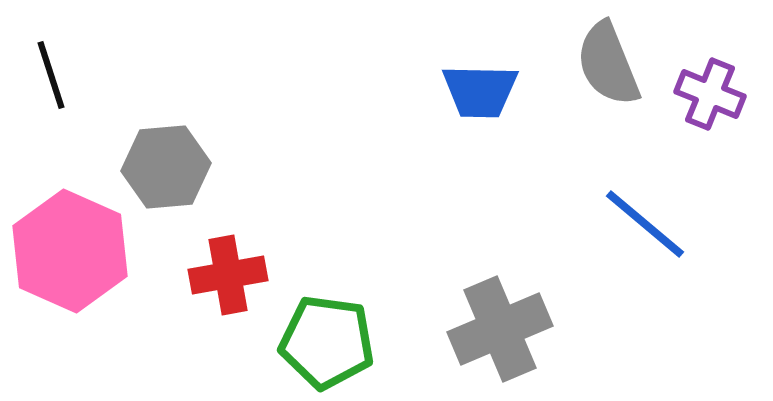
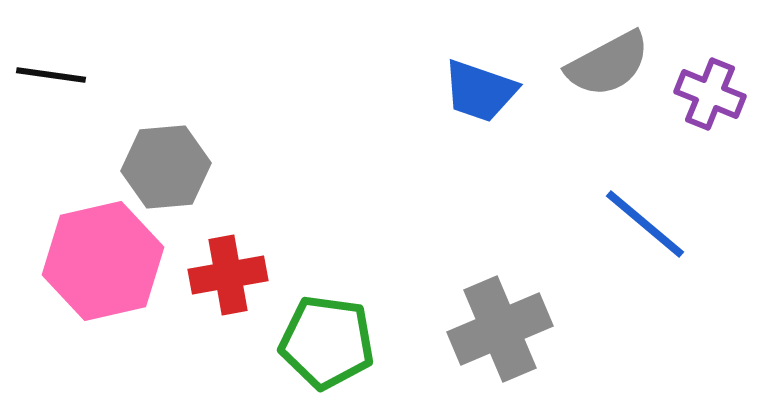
gray semicircle: rotated 96 degrees counterclockwise
black line: rotated 64 degrees counterclockwise
blue trapezoid: rotated 18 degrees clockwise
pink hexagon: moved 33 px right, 10 px down; rotated 23 degrees clockwise
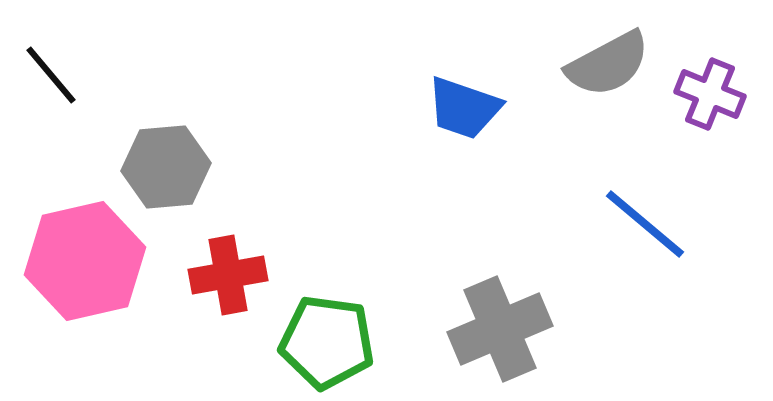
black line: rotated 42 degrees clockwise
blue trapezoid: moved 16 px left, 17 px down
pink hexagon: moved 18 px left
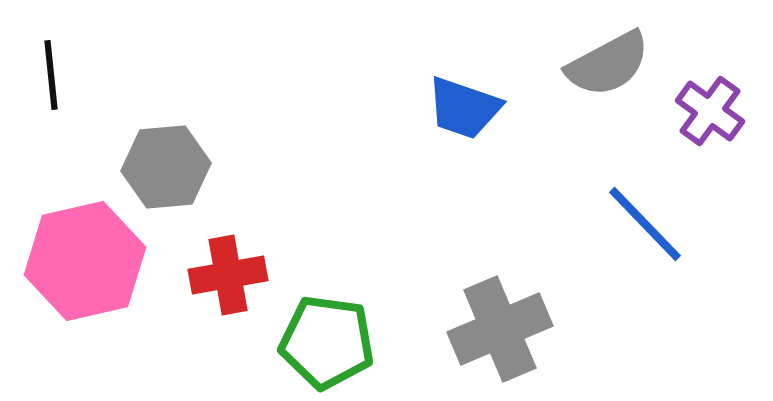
black line: rotated 34 degrees clockwise
purple cross: moved 17 px down; rotated 14 degrees clockwise
blue line: rotated 6 degrees clockwise
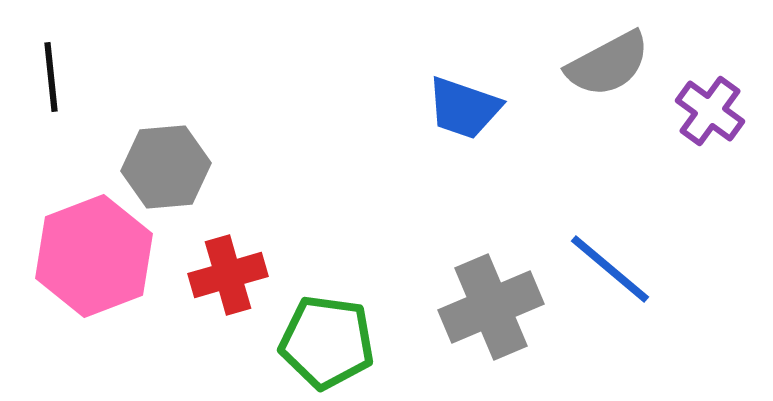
black line: moved 2 px down
blue line: moved 35 px left, 45 px down; rotated 6 degrees counterclockwise
pink hexagon: moved 9 px right, 5 px up; rotated 8 degrees counterclockwise
red cross: rotated 6 degrees counterclockwise
gray cross: moved 9 px left, 22 px up
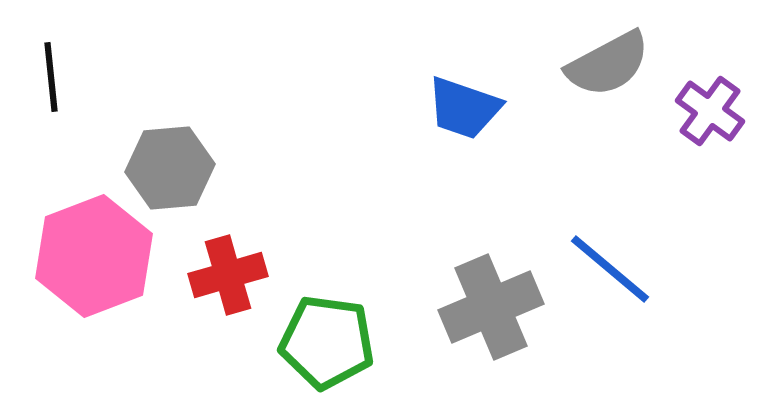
gray hexagon: moved 4 px right, 1 px down
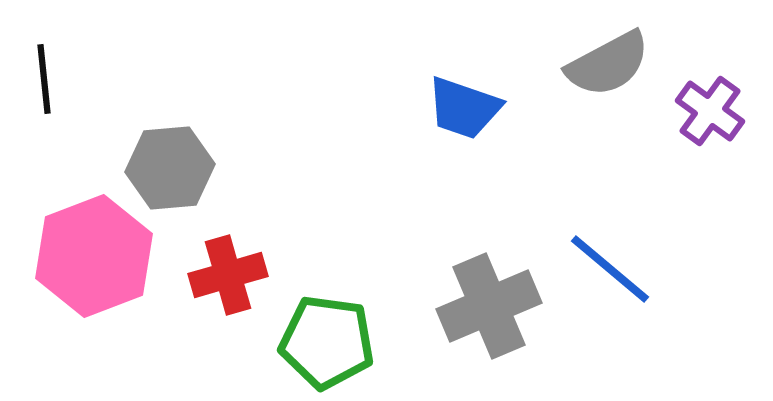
black line: moved 7 px left, 2 px down
gray cross: moved 2 px left, 1 px up
